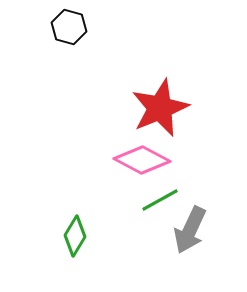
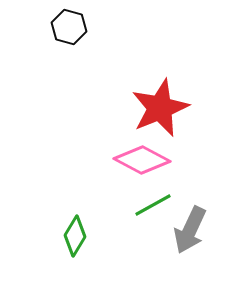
green line: moved 7 px left, 5 px down
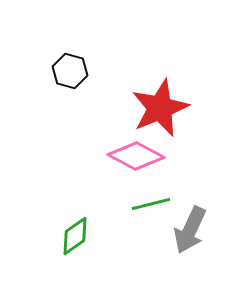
black hexagon: moved 1 px right, 44 px down
pink diamond: moved 6 px left, 4 px up
green line: moved 2 px left, 1 px up; rotated 15 degrees clockwise
green diamond: rotated 24 degrees clockwise
